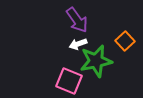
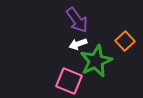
green star: rotated 12 degrees counterclockwise
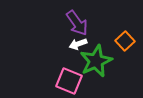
purple arrow: moved 3 px down
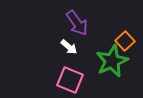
white arrow: moved 9 px left, 3 px down; rotated 120 degrees counterclockwise
green star: moved 16 px right
pink square: moved 1 px right, 1 px up
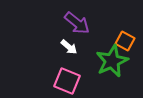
purple arrow: rotated 16 degrees counterclockwise
orange square: rotated 18 degrees counterclockwise
pink square: moved 3 px left, 1 px down
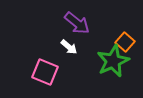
orange square: moved 1 px down; rotated 12 degrees clockwise
green star: moved 1 px right
pink square: moved 22 px left, 9 px up
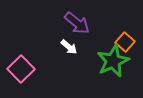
pink square: moved 24 px left, 3 px up; rotated 24 degrees clockwise
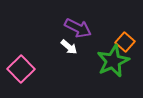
purple arrow: moved 1 px right, 5 px down; rotated 12 degrees counterclockwise
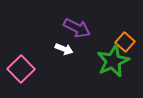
purple arrow: moved 1 px left
white arrow: moved 5 px left, 2 px down; rotated 18 degrees counterclockwise
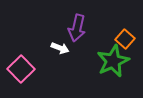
purple arrow: rotated 76 degrees clockwise
orange square: moved 3 px up
white arrow: moved 4 px left, 1 px up
